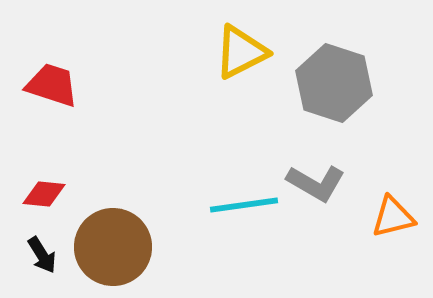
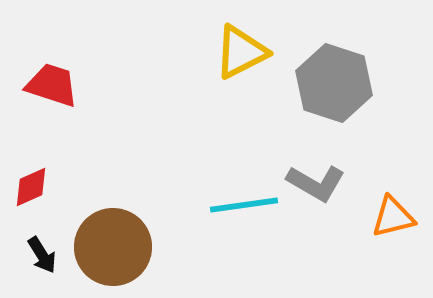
red diamond: moved 13 px left, 7 px up; rotated 30 degrees counterclockwise
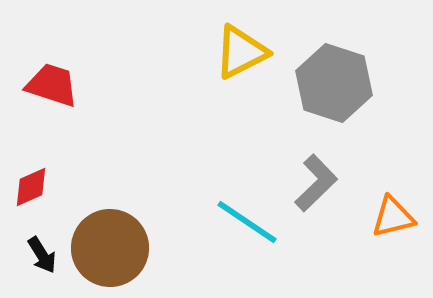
gray L-shape: rotated 74 degrees counterclockwise
cyan line: moved 3 px right, 17 px down; rotated 42 degrees clockwise
brown circle: moved 3 px left, 1 px down
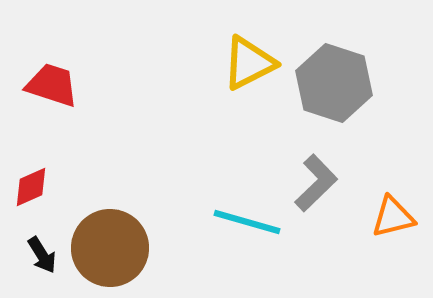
yellow triangle: moved 8 px right, 11 px down
cyan line: rotated 18 degrees counterclockwise
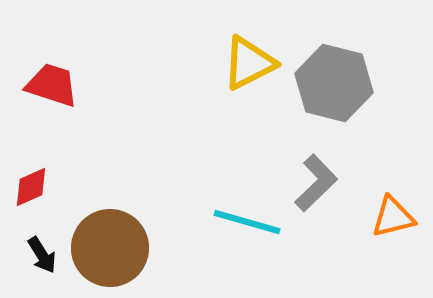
gray hexagon: rotated 4 degrees counterclockwise
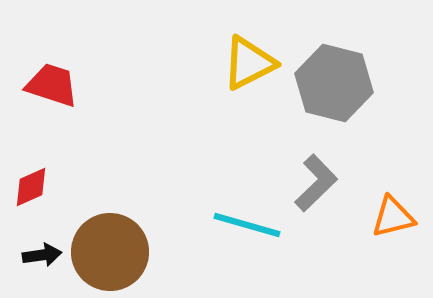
cyan line: moved 3 px down
brown circle: moved 4 px down
black arrow: rotated 66 degrees counterclockwise
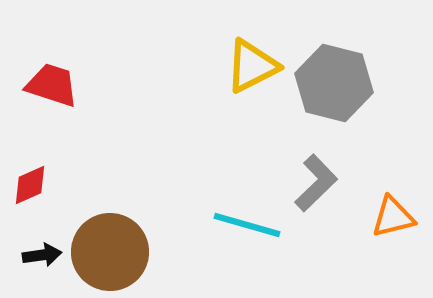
yellow triangle: moved 3 px right, 3 px down
red diamond: moved 1 px left, 2 px up
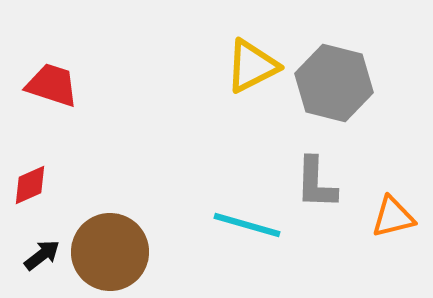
gray L-shape: rotated 136 degrees clockwise
black arrow: rotated 30 degrees counterclockwise
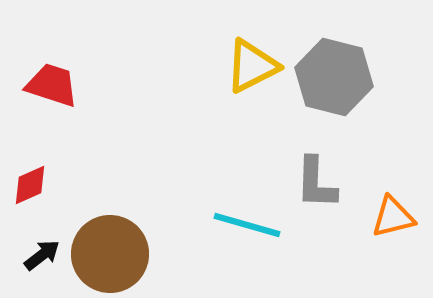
gray hexagon: moved 6 px up
brown circle: moved 2 px down
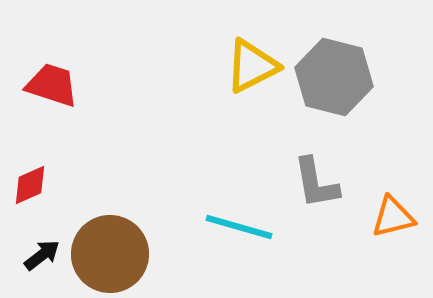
gray L-shape: rotated 12 degrees counterclockwise
cyan line: moved 8 px left, 2 px down
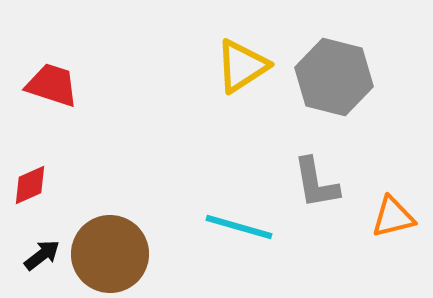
yellow triangle: moved 10 px left; rotated 6 degrees counterclockwise
